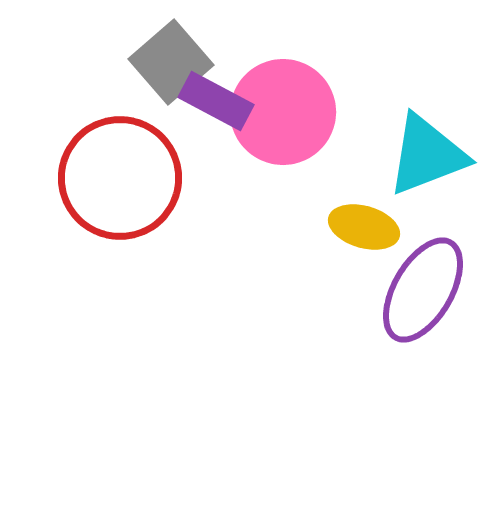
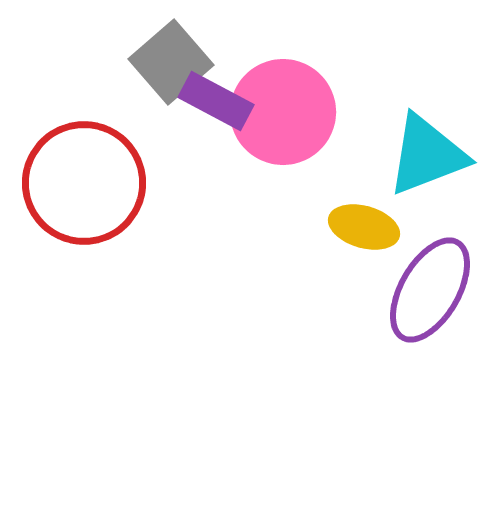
red circle: moved 36 px left, 5 px down
purple ellipse: moved 7 px right
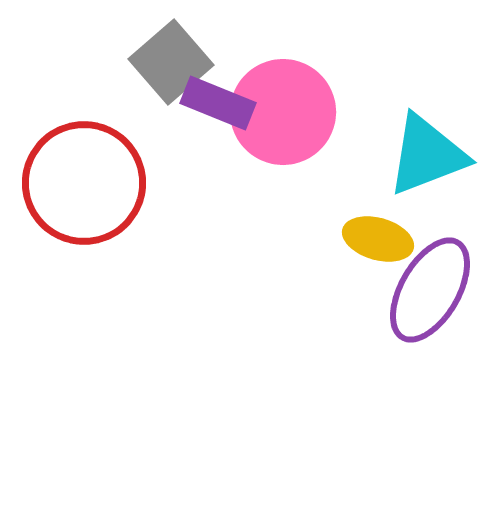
purple rectangle: moved 2 px right, 2 px down; rotated 6 degrees counterclockwise
yellow ellipse: moved 14 px right, 12 px down
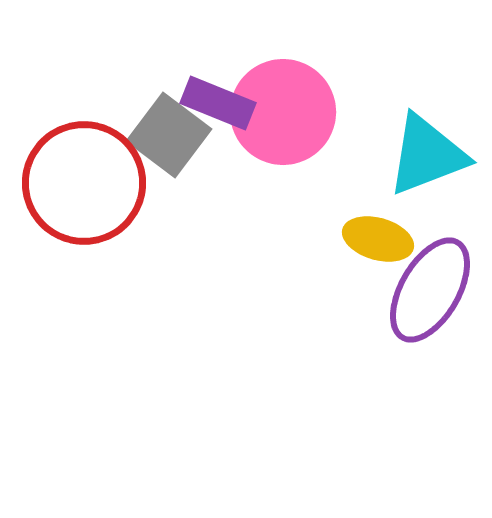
gray square: moved 2 px left, 73 px down; rotated 12 degrees counterclockwise
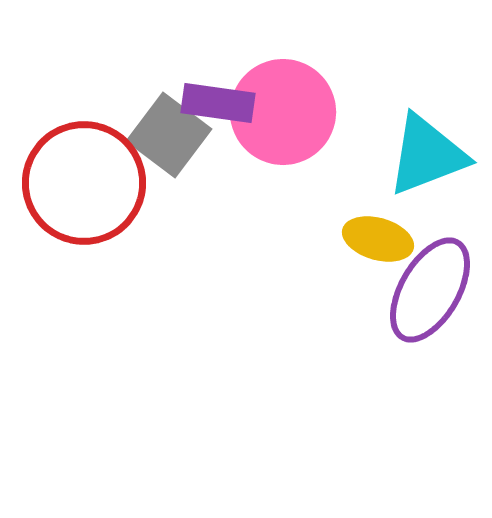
purple rectangle: rotated 14 degrees counterclockwise
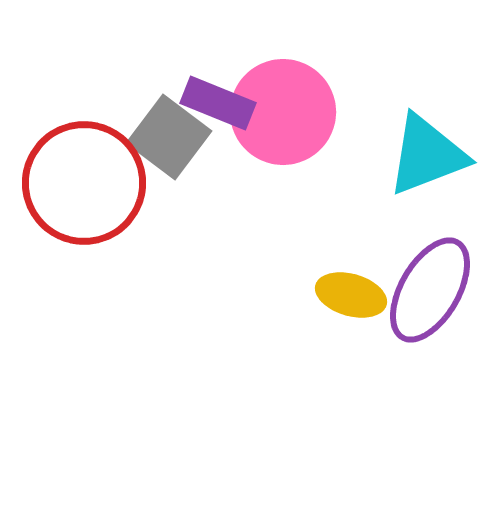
purple rectangle: rotated 14 degrees clockwise
gray square: moved 2 px down
yellow ellipse: moved 27 px left, 56 px down
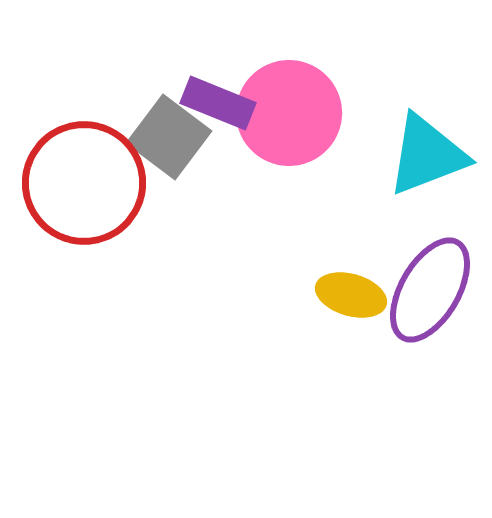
pink circle: moved 6 px right, 1 px down
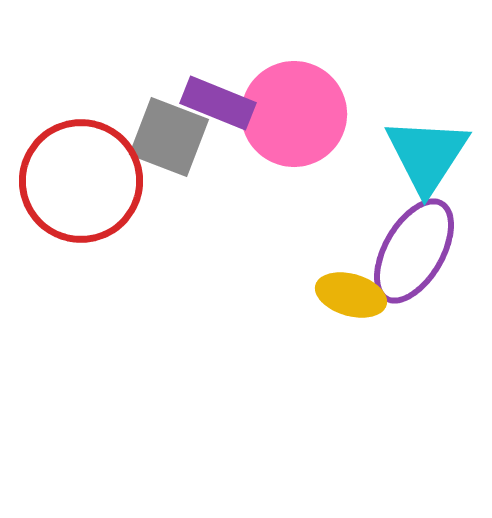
pink circle: moved 5 px right, 1 px down
gray square: rotated 16 degrees counterclockwise
cyan triangle: rotated 36 degrees counterclockwise
red circle: moved 3 px left, 2 px up
purple ellipse: moved 16 px left, 39 px up
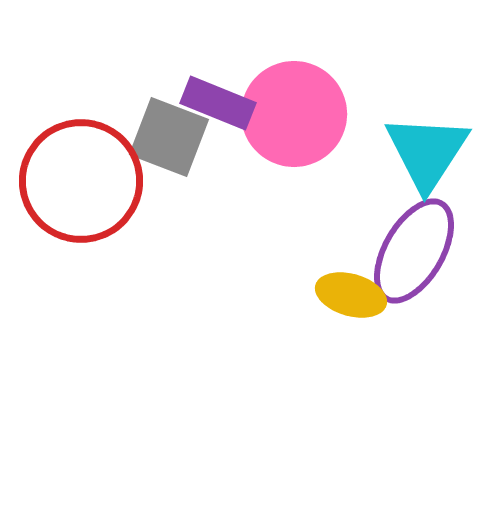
cyan triangle: moved 3 px up
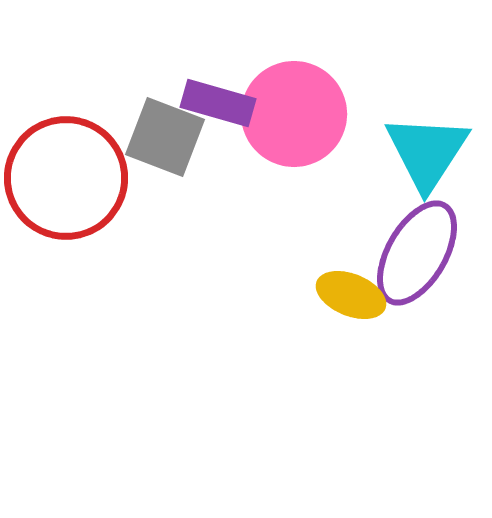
purple rectangle: rotated 6 degrees counterclockwise
gray square: moved 4 px left
red circle: moved 15 px left, 3 px up
purple ellipse: moved 3 px right, 2 px down
yellow ellipse: rotated 6 degrees clockwise
